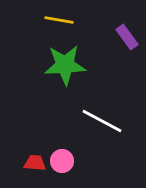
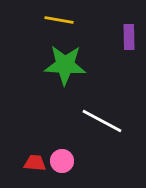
purple rectangle: moved 2 px right; rotated 35 degrees clockwise
green star: rotated 6 degrees clockwise
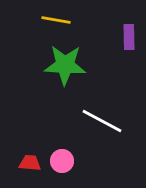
yellow line: moved 3 px left
red trapezoid: moved 5 px left
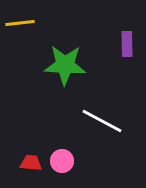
yellow line: moved 36 px left, 3 px down; rotated 16 degrees counterclockwise
purple rectangle: moved 2 px left, 7 px down
red trapezoid: moved 1 px right
